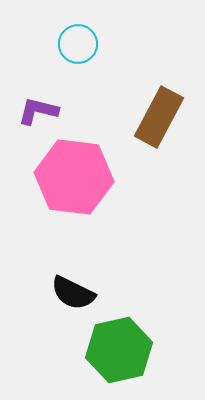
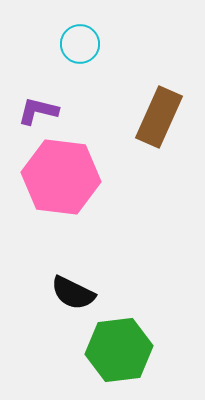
cyan circle: moved 2 px right
brown rectangle: rotated 4 degrees counterclockwise
pink hexagon: moved 13 px left
green hexagon: rotated 6 degrees clockwise
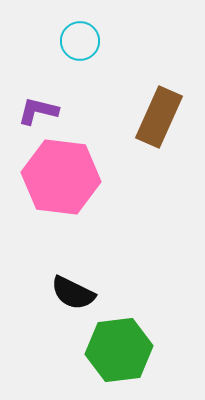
cyan circle: moved 3 px up
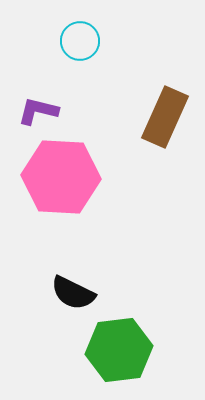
brown rectangle: moved 6 px right
pink hexagon: rotated 4 degrees counterclockwise
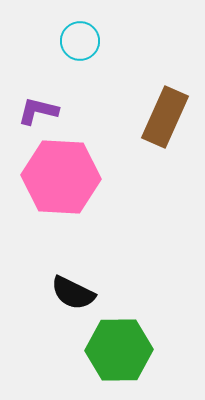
green hexagon: rotated 6 degrees clockwise
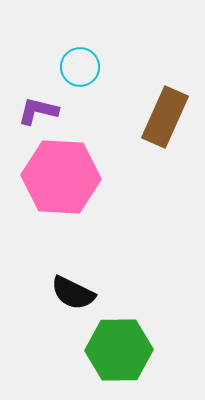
cyan circle: moved 26 px down
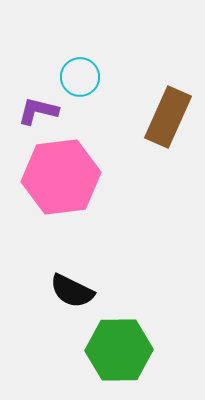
cyan circle: moved 10 px down
brown rectangle: moved 3 px right
pink hexagon: rotated 10 degrees counterclockwise
black semicircle: moved 1 px left, 2 px up
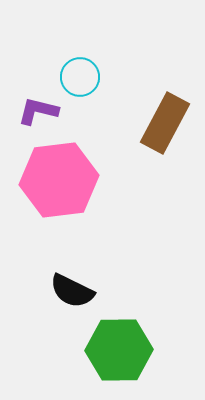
brown rectangle: moved 3 px left, 6 px down; rotated 4 degrees clockwise
pink hexagon: moved 2 px left, 3 px down
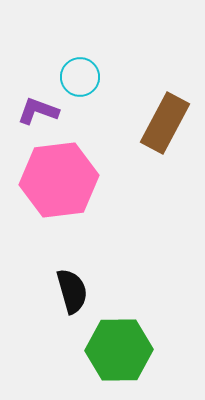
purple L-shape: rotated 6 degrees clockwise
black semicircle: rotated 132 degrees counterclockwise
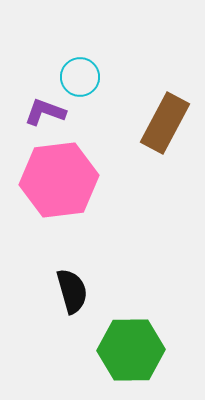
purple L-shape: moved 7 px right, 1 px down
green hexagon: moved 12 px right
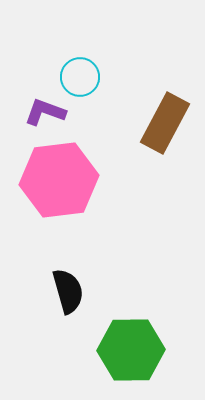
black semicircle: moved 4 px left
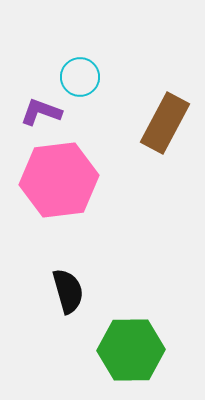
purple L-shape: moved 4 px left
